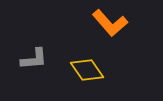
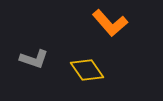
gray L-shape: rotated 24 degrees clockwise
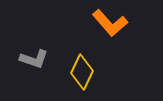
yellow diamond: moved 5 px left, 2 px down; rotated 60 degrees clockwise
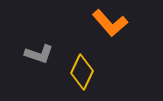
gray L-shape: moved 5 px right, 5 px up
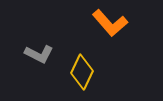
gray L-shape: rotated 8 degrees clockwise
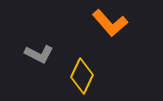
yellow diamond: moved 4 px down
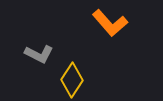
yellow diamond: moved 10 px left, 4 px down; rotated 8 degrees clockwise
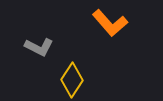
gray L-shape: moved 7 px up
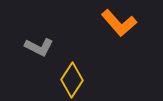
orange L-shape: moved 9 px right
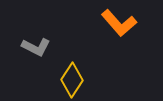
gray L-shape: moved 3 px left
